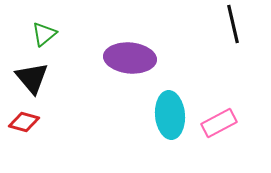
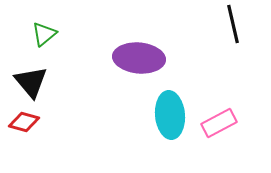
purple ellipse: moved 9 px right
black triangle: moved 1 px left, 4 px down
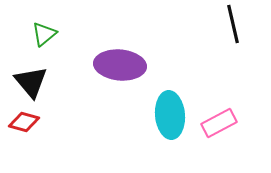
purple ellipse: moved 19 px left, 7 px down
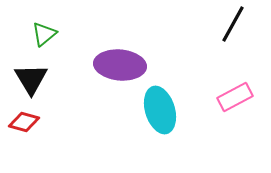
black line: rotated 42 degrees clockwise
black triangle: moved 3 px up; rotated 9 degrees clockwise
cyan ellipse: moved 10 px left, 5 px up; rotated 12 degrees counterclockwise
pink rectangle: moved 16 px right, 26 px up
